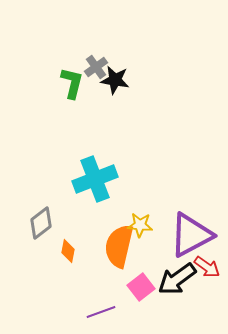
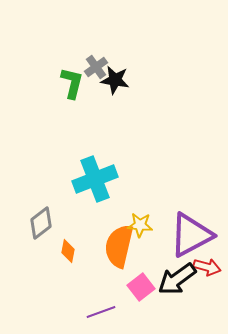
red arrow: rotated 20 degrees counterclockwise
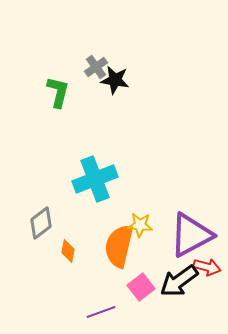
green L-shape: moved 14 px left, 9 px down
black arrow: moved 2 px right, 2 px down
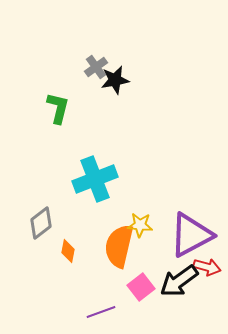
black star: rotated 20 degrees counterclockwise
green L-shape: moved 16 px down
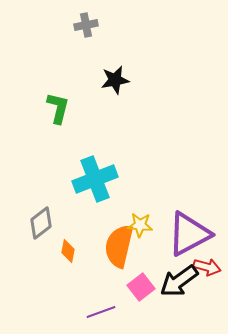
gray cross: moved 10 px left, 42 px up; rotated 25 degrees clockwise
purple triangle: moved 2 px left, 1 px up
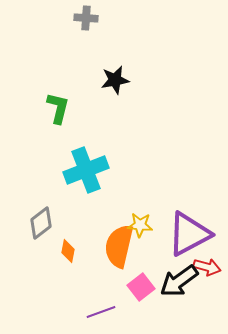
gray cross: moved 7 px up; rotated 15 degrees clockwise
cyan cross: moved 9 px left, 9 px up
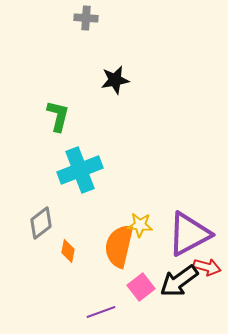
green L-shape: moved 8 px down
cyan cross: moved 6 px left
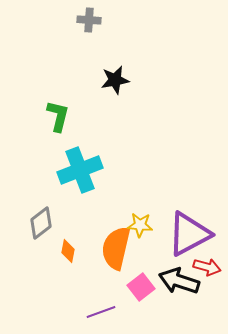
gray cross: moved 3 px right, 2 px down
orange semicircle: moved 3 px left, 2 px down
black arrow: rotated 54 degrees clockwise
